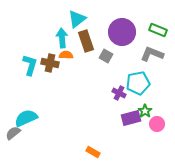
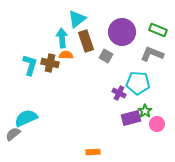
cyan pentagon: rotated 15 degrees clockwise
gray semicircle: moved 1 px down
orange rectangle: rotated 32 degrees counterclockwise
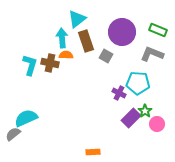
purple rectangle: rotated 30 degrees counterclockwise
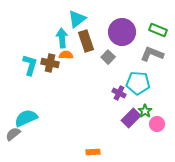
gray square: moved 2 px right, 1 px down; rotated 16 degrees clockwise
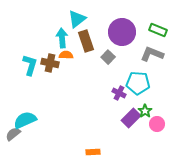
cyan semicircle: moved 1 px left, 2 px down
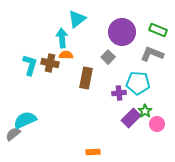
brown rectangle: moved 37 px down; rotated 30 degrees clockwise
purple cross: rotated 32 degrees counterclockwise
